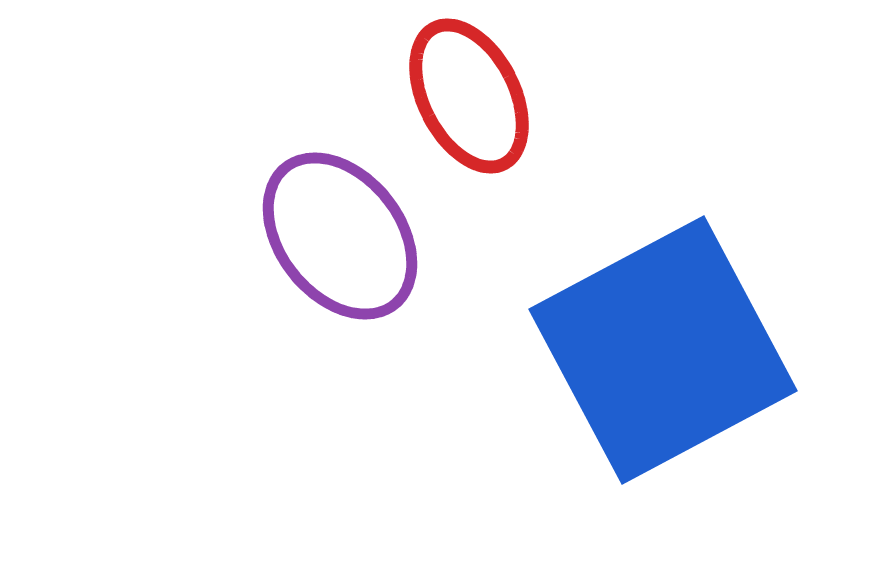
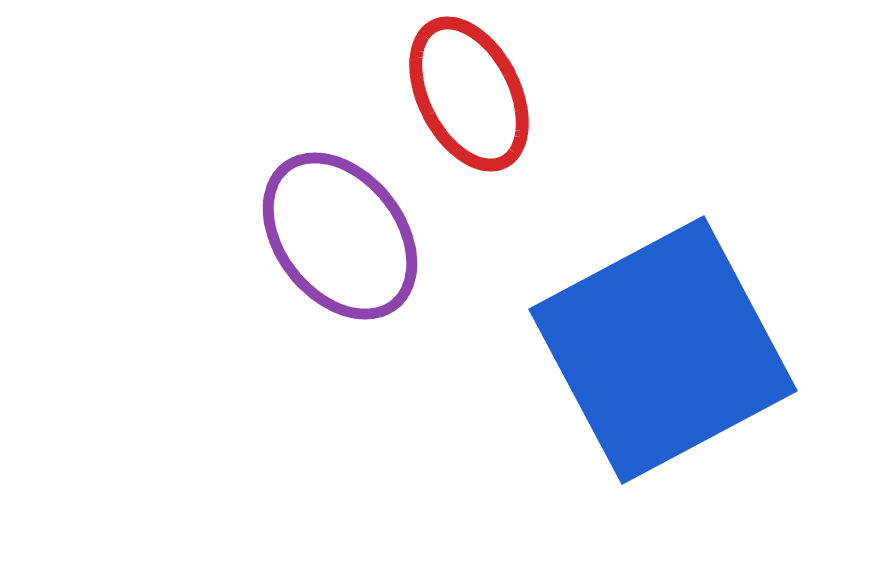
red ellipse: moved 2 px up
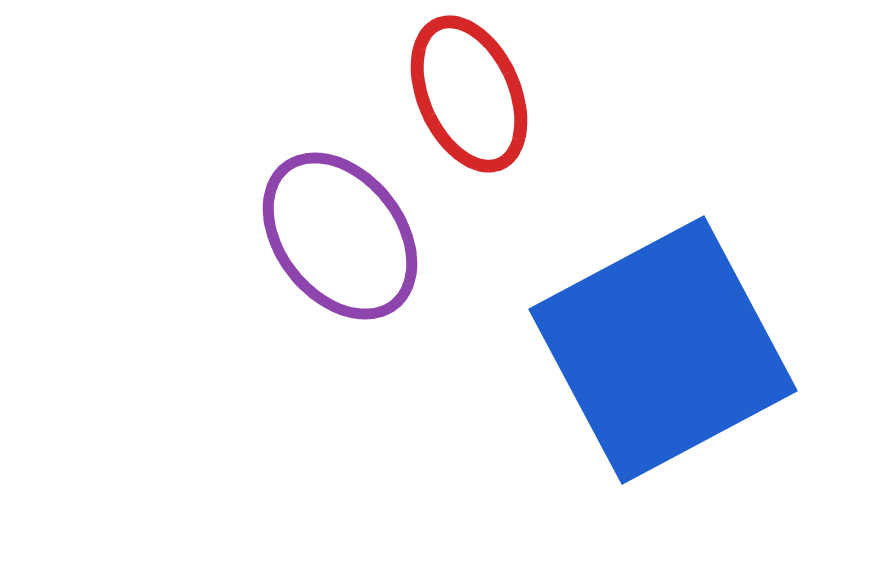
red ellipse: rotated 3 degrees clockwise
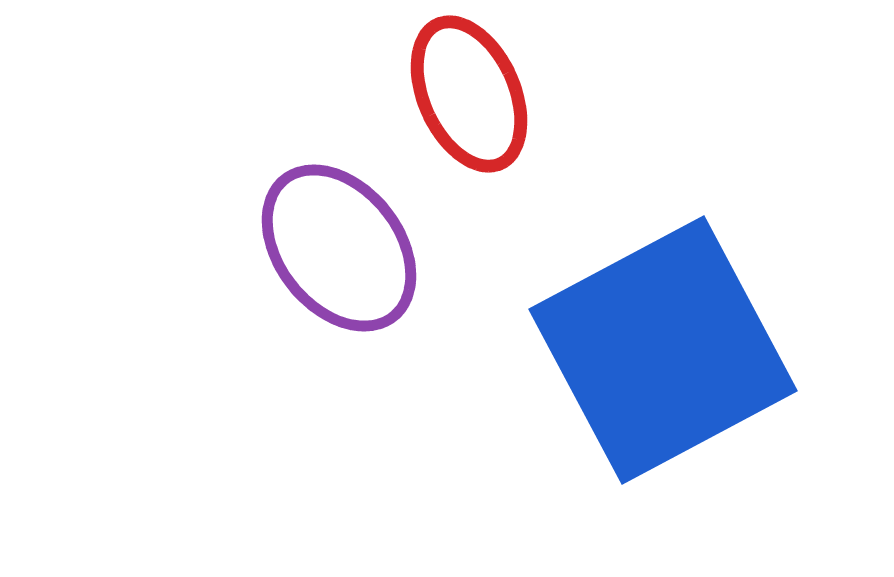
purple ellipse: moved 1 px left, 12 px down
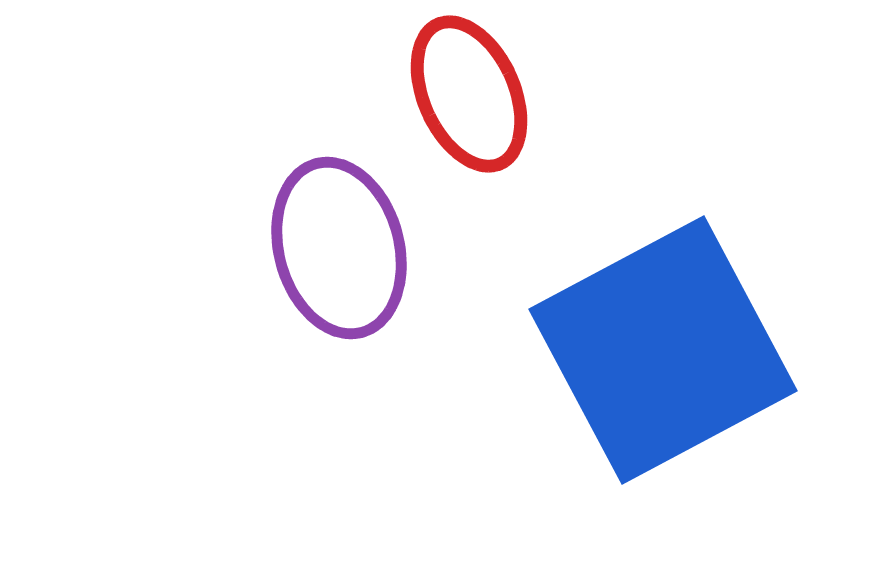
purple ellipse: rotated 23 degrees clockwise
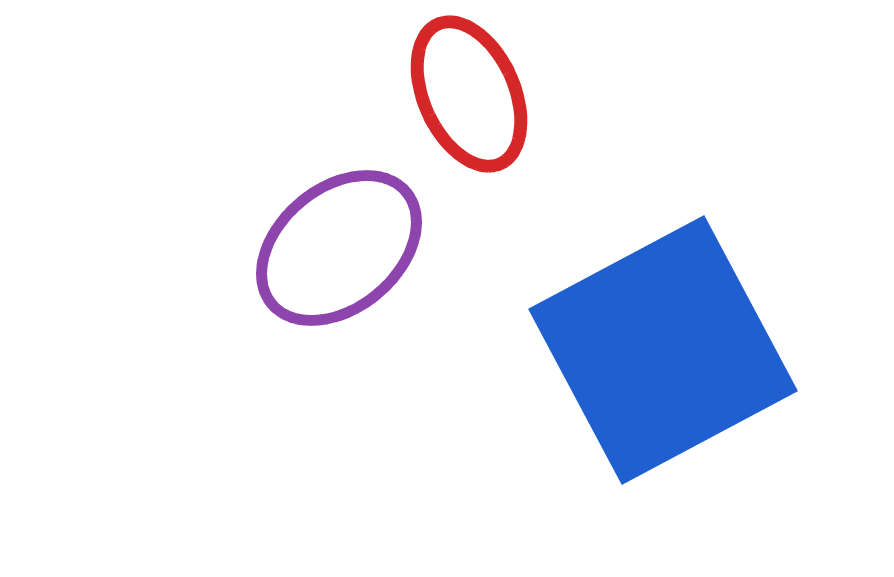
purple ellipse: rotated 65 degrees clockwise
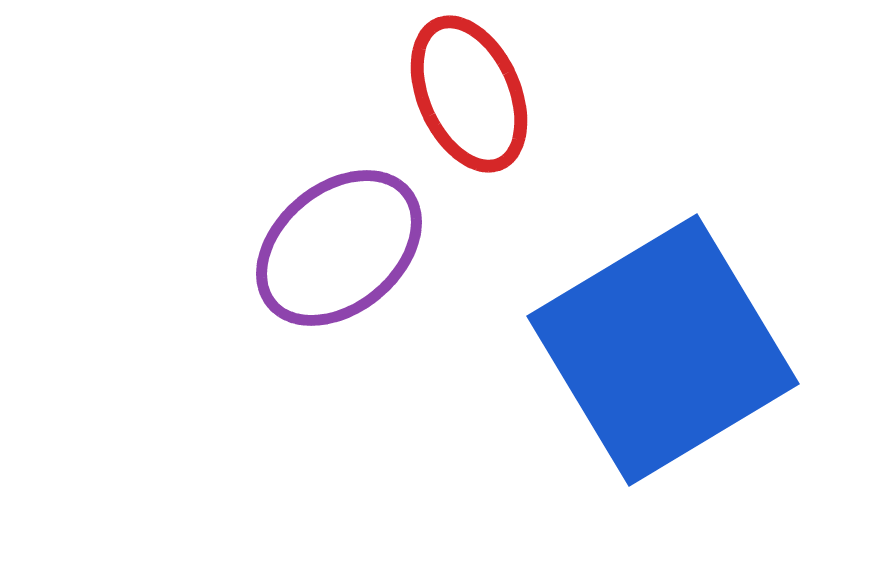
blue square: rotated 3 degrees counterclockwise
